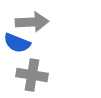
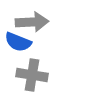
blue semicircle: moved 1 px right, 1 px up
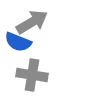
gray arrow: rotated 28 degrees counterclockwise
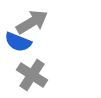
gray cross: rotated 24 degrees clockwise
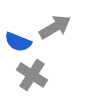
gray arrow: moved 23 px right, 5 px down
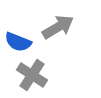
gray arrow: moved 3 px right
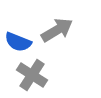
gray arrow: moved 1 px left, 3 px down
